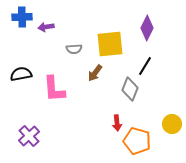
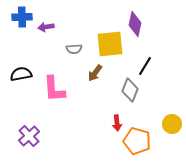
purple diamond: moved 12 px left, 4 px up; rotated 15 degrees counterclockwise
gray diamond: moved 1 px down
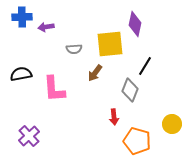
red arrow: moved 3 px left, 6 px up
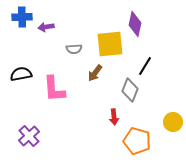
yellow circle: moved 1 px right, 2 px up
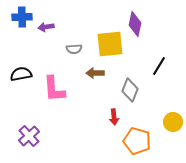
black line: moved 14 px right
brown arrow: rotated 54 degrees clockwise
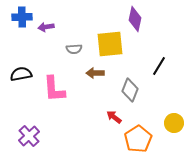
purple diamond: moved 5 px up
red arrow: rotated 133 degrees clockwise
yellow circle: moved 1 px right, 1 px down
orange pentagon: moved 1 px right, 2 px up; rotated 24 degrees clockwise
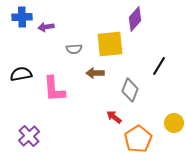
purple diamond: rotated 30 degrees clockwise
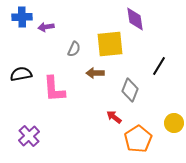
purple diamond: rotated 50 degrees counterclockwise
gray semicircle: rotated 63 degrees counterclockwise
